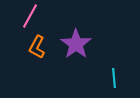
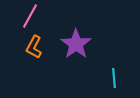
orange L-shape: moved 3 px left
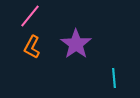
pink line: rotated 10 degrees clockwise
orange L-shape: moved 2 px left
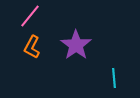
purple star: moved 1 px down
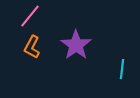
cyan line: moved 8 px right, 9 px up; rotated 12 degrees clockwise
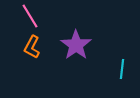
pink line: rotated 70 degrees counterclockwise
